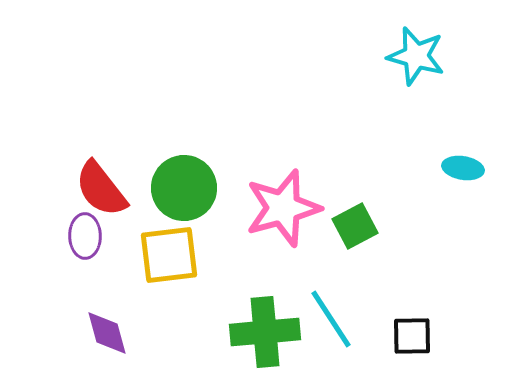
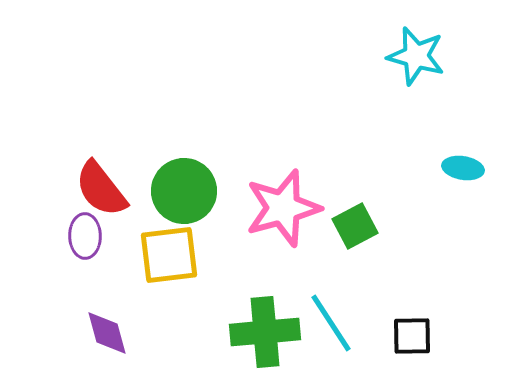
green circle: moved 3 px down
cyan line: moved 4 px down
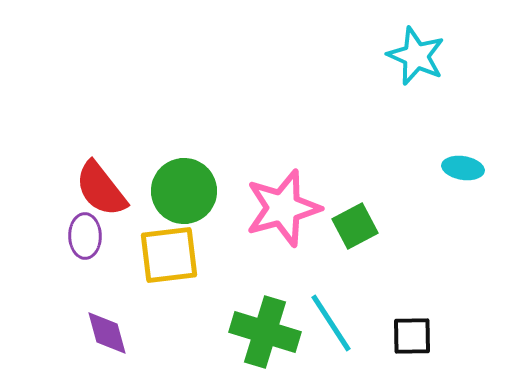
cyan star: rotated 8 degrees clockwise
green cross: rotated 22 degrees clockwise
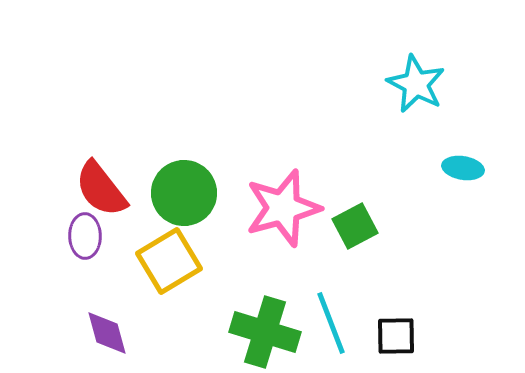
cyan star: moved 28 px down; rotated 4 degrees clockwise
green circle: moved 2 px down
yellow square: moved 6 px down; rotated 24 degrees counterclockwise
cyan line: rotated 12 degrees clockwise
black square: moved 16 px left
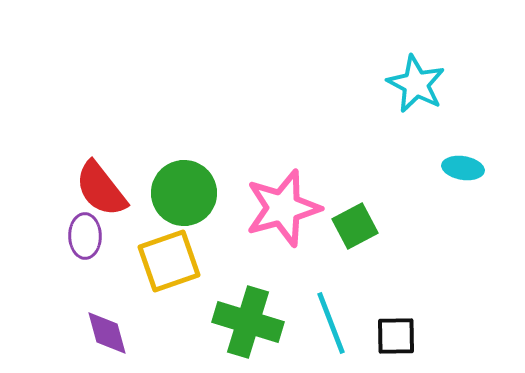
yellow square: rotated 12 degrees clockwise
green cross: moved 17 px left, 10 px up
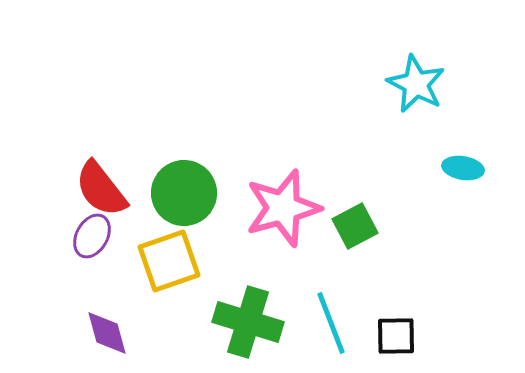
purple ellipse: moved 7 px right; rotated 30 degrees clockwise
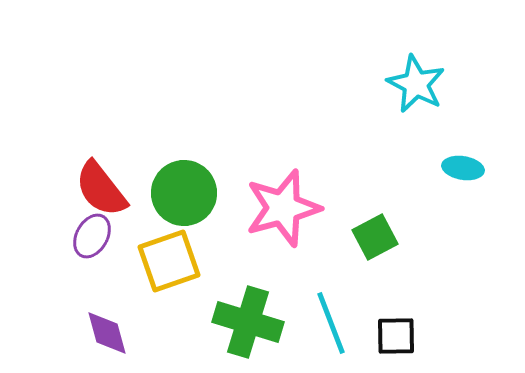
green square: moved 20 px right, 11 px down
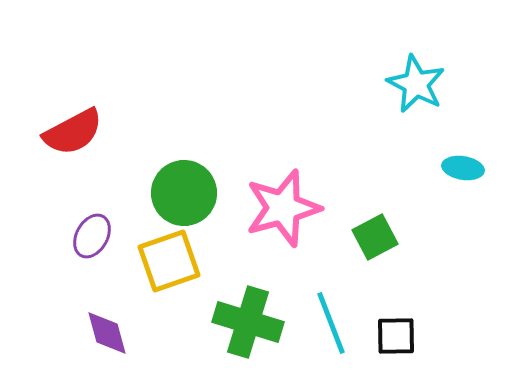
red semicircle: moved 28 px left, 57 px up; rotated 80 degrees counterclockwise
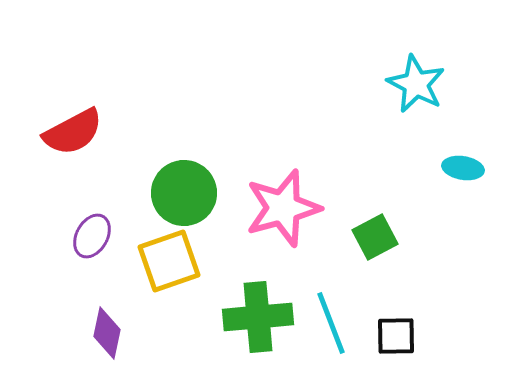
green cross: moved 10 px right, 5 px up; rotated 22 degrees counterclockwise
purple diamond: rotated 27 degrees clockwise
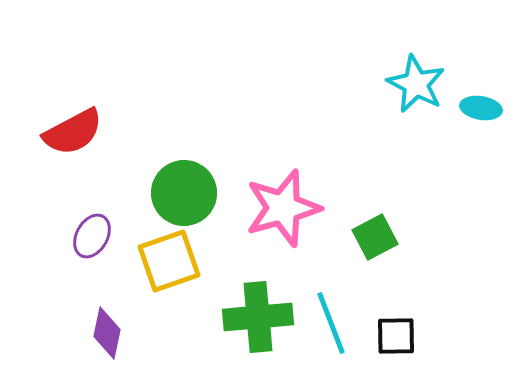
cyan ellipse: moved 18 px right, 60 px up
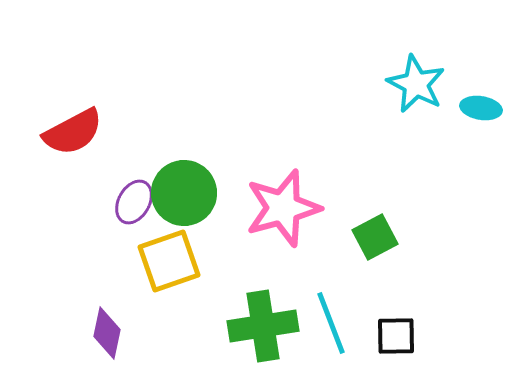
purple ellipse: moved 42 px right, 34 px up
green cross: moved 5 px right, 9 px down; rotated 4 degrees counterclockwise
